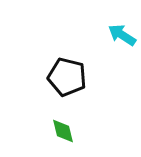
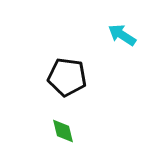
black pentagon: rotated 6 degrees counterclockwise
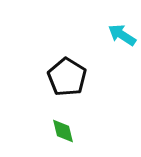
black pentagon: rotated 24 degrees clockwise
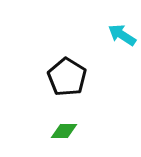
green diamond: moved 1 px right; rotated 76 degrees counterclockwise
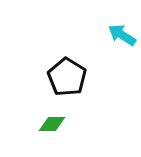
green diamond: moved 12 px left, 7 px up
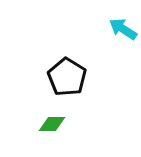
cyan arrow: moved 1 px right, 6 px up
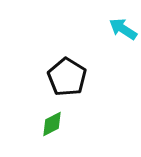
green diamond: rotated 28 degrees counterclockwise
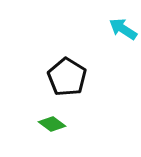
green diamond: rotated 64 degrees clockwise
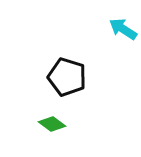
black pentagon: rotated 15 degrees counterclockwise
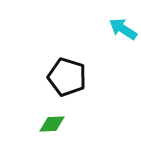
green diamond: rotated 40 degrees counterclockwise
